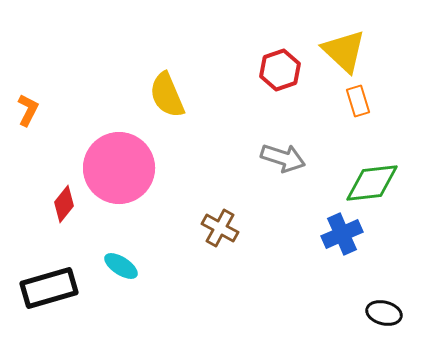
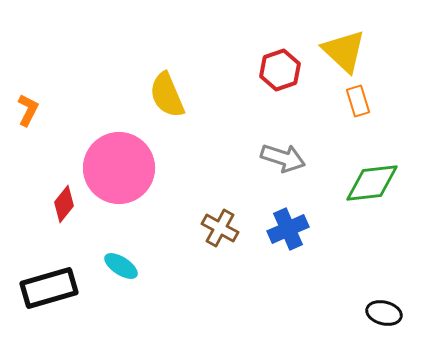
blue cross: moved 54 px left, 5 px up
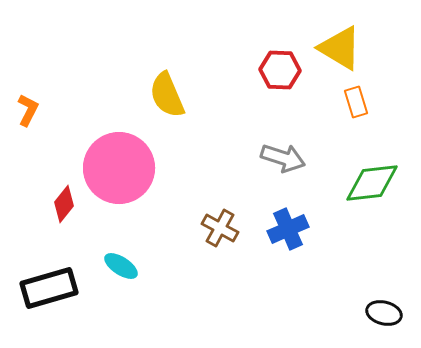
yellow triangle: moved 4 px left, 3 px up; rotated 12 degrees counterclockwise
red hexagon: rotated 21 degrees clockwise
orange rectangle: moved 2 px left, 1 px down
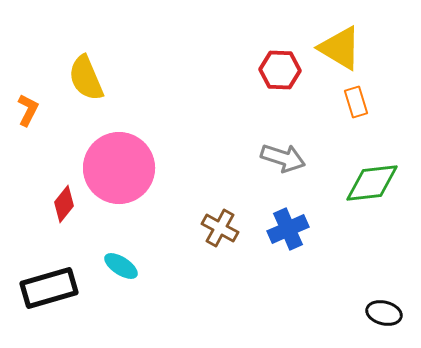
yellow semicircle: moved 81 px left, 17 px up
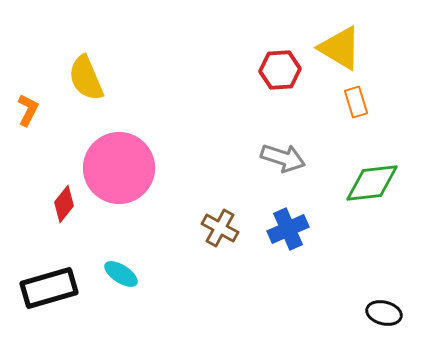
red hexagon: rotated 6 degrees counterclockwise
cyan ellipse: moved 8 px down
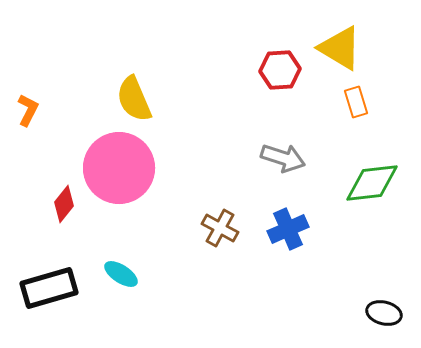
yellow semicircle: moved 48 px right, 21 px down
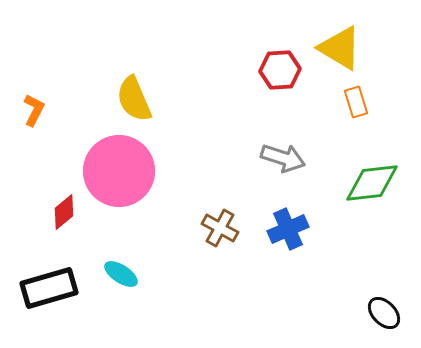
orange L-shape: moved 6 px right
pink circle: moved 3 px down
red diamond: moved 8 px down; rotated 12 degrees clockwise
black ellipse: rotated 32 degrees clockwise
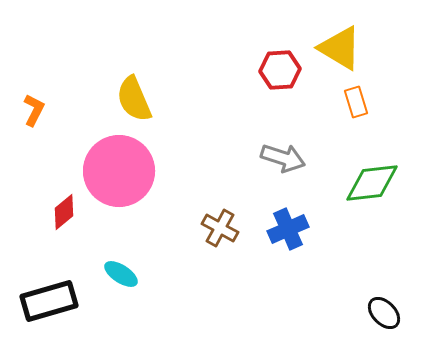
black rectangle: moved 13 px down
